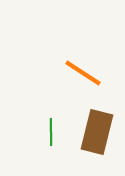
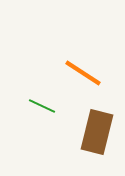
green line: moved 9 px left, 26 px up; rotated 64 degrees counterclockwise
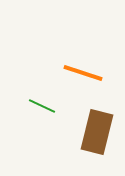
orange line: rotated 15 degrees counterclockwise
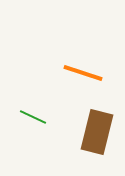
green line: moved 9 px left, 11 px down
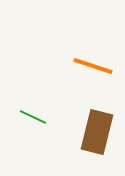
orange line: moved 10 px right, 7 px up
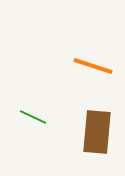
brown rectangle: rotated 9 degrees counterclockwise
